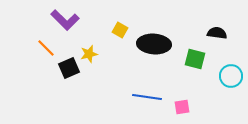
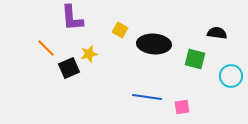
purple L-shape: moved 7 px right, 2 px up; rotated 40 degrees clockwise
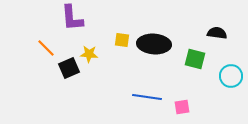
yellow square: moved 2 px right, 10 px down; rotated 21 degrees counterclockwise
yellow star: rotated 18 degrees clockwise
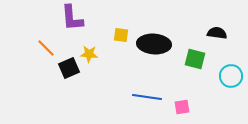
yellow square: moved 1 px left, 5 px up
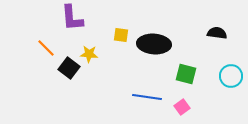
green square: moved 9 px left, 15 px down
black square: rotated 30 degrees counterclockwise
pink square: rotated 28 degrees counterclockwise
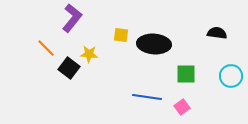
purple L-shape: rotated 136 degrees counterclockwise
green square: rotated 15 degrees counterclockwise
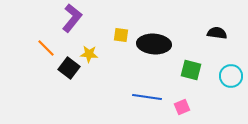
green square: moved 5 px right, 4 px up; rotated 15 degrees clockwise
pink square: rotated 14 degrees clockwise
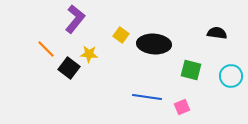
purple L-shape: moved 3 px right, 1 px down
yellow square: rotated 28 degrees clockwise
orange line: moved 1 px down
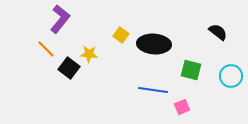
purple L-shape: moved 15 px left
black semicircle: moved 1 px right, 1 px up; rotated 30 degrees clockwise
blue line: moved 6 px right, 7 px up
